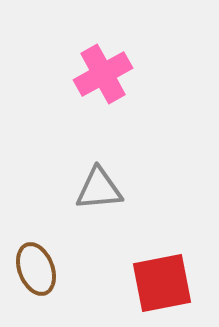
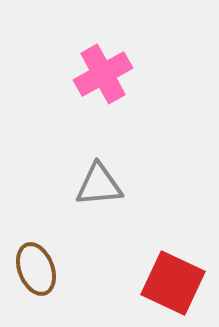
gray triangle: moved 4 px up
red square: moved 11 px right; rotated 36 degrees clockwise
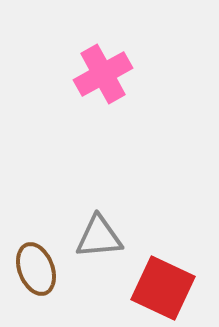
gray triangle: moved 52 px down
red square: moved 10 px left, 5 px down
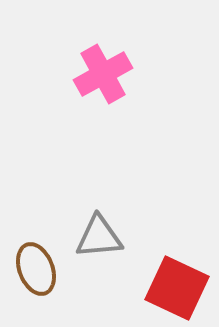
red square: moved 14 px right
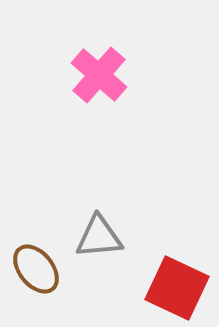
pink cross: moved 4 px left, 1 px down; rotated 20 degrees counterclockwise
brown ellipse: rotated 18 degrees counterclockwise
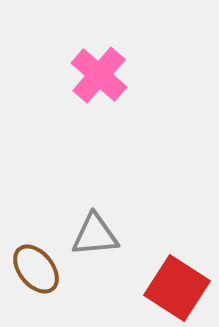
gray triangle: moved 4 px left, 2 px up
red square: rotated 8 degrees clockwise
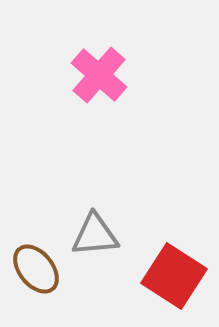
red square: moved 3 px left, 12 px up
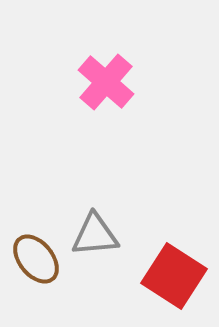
pink cross: moved 7 px right, 7 px down
brown ellipse: moved 10 px up
